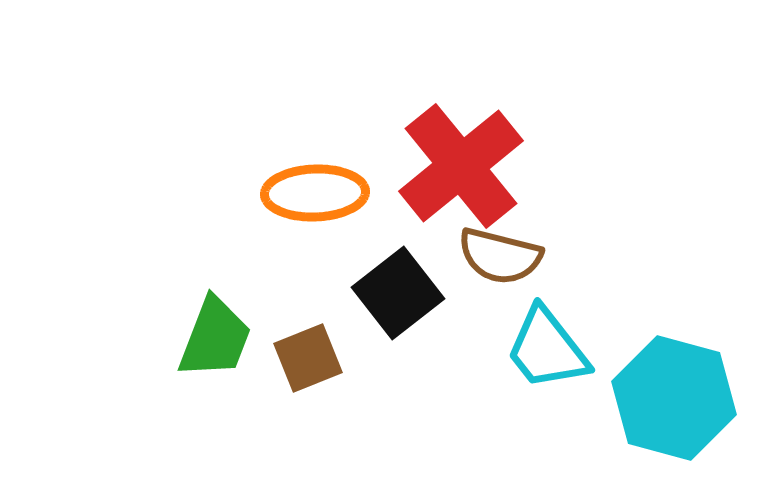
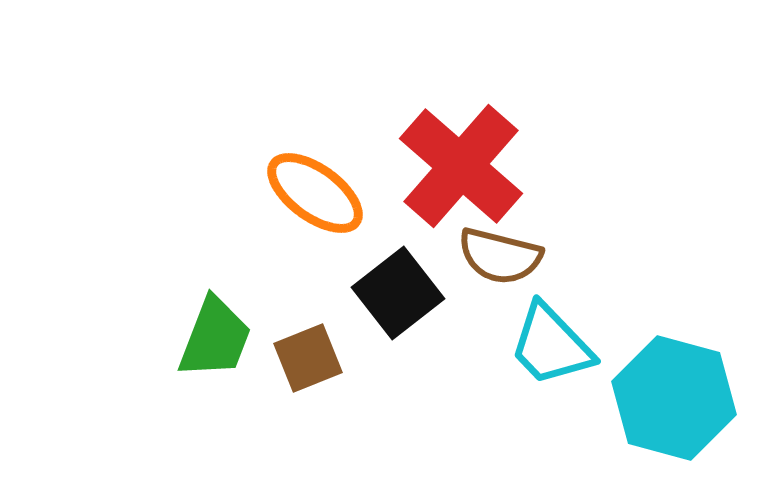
red cross: rotated 10 degrees counterclockwise
orange ellipse: rotated 38 degrees clockwise
cyan trapezoid: moved 4 px right, 4 px up; rotated 6 degrees counterclockwise
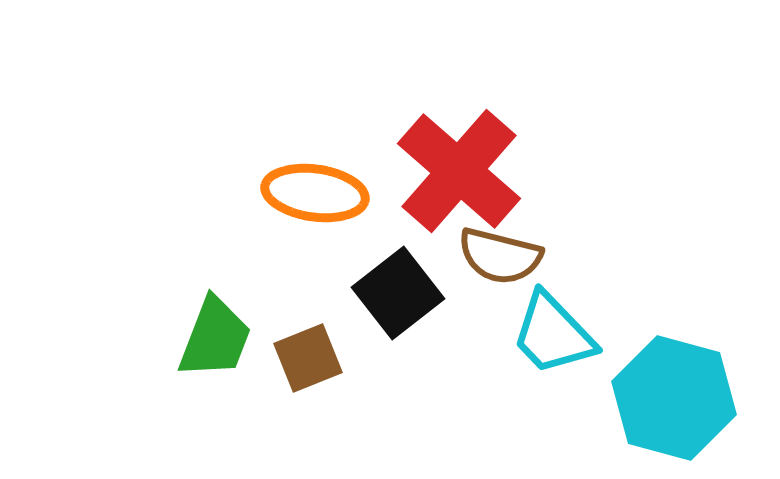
red cross: moved 2 px left, 5 px down
orange ellipse: rotated 28 degrees counterclockwise
cyan trapezoid: moved 2 px right, 11 px up
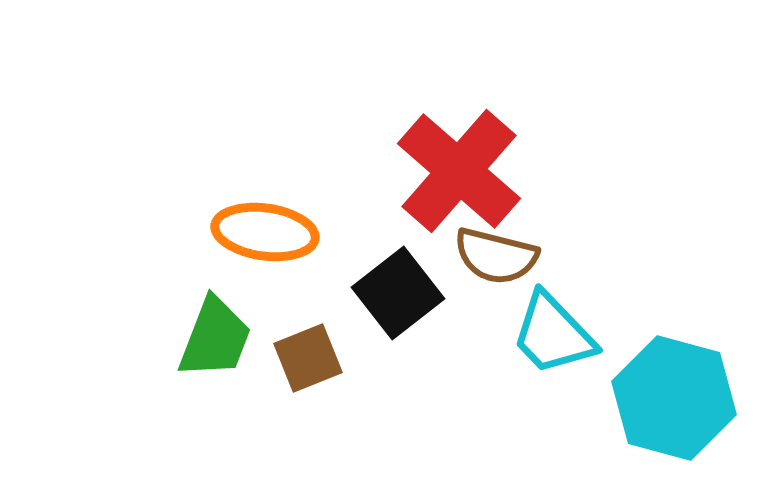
orange ellipse: moved 50 px left, 39 px down
brown semicircle: moved 4 px left
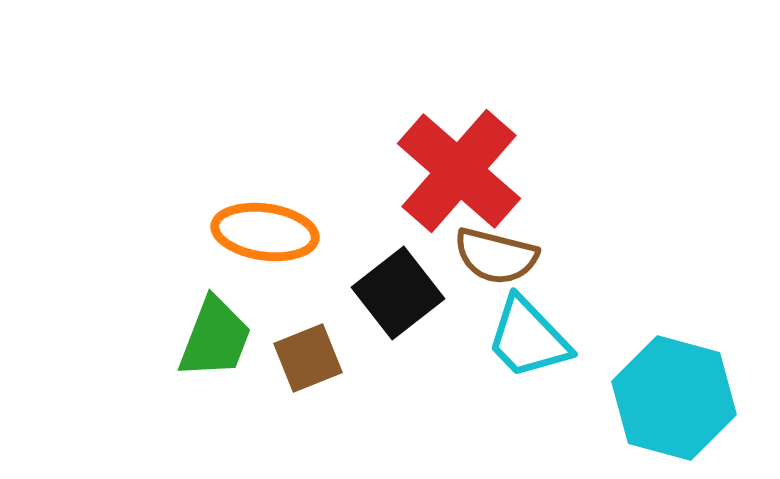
cyan trapezoid: moved 25 px left, 4 px down
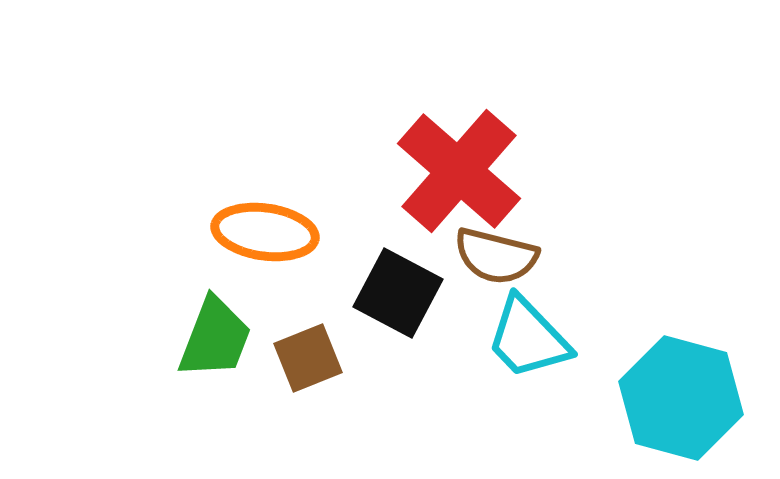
black square: rotated 24 degrees counterclockwise
cyan hexagon: moved 7 px right
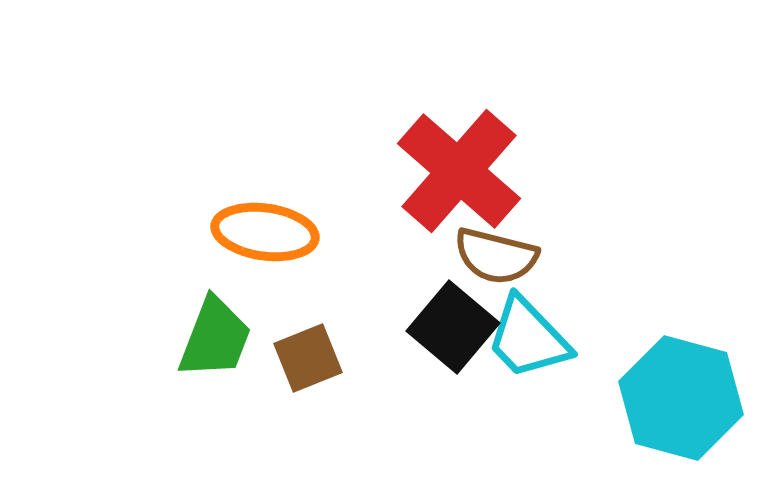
black square: moved 55 px right, 34 px down; rotated 12 degrees clockwise
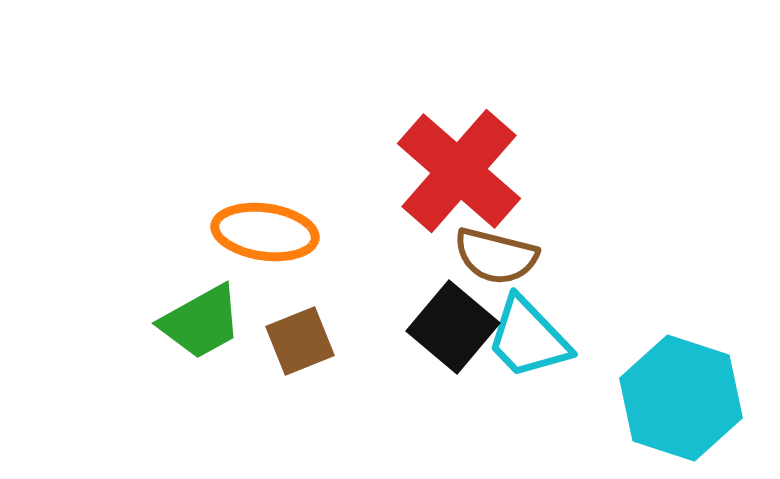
green trapezoid: moved 14 px left, 16 px up; rotated 40 degrees clockwise
brown square: moved 8 px left, 17 px up
cyan hexagon: rotated 3 degrees clockwise
